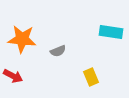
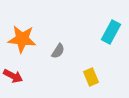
cyan rectangle: rotated 70 degrees counterclockwise
gray semicircle: rotated 35 degrees counterclockwise
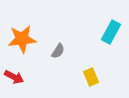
orange star: rotated 12 degrees counterclockwise
red arrow: moved 1 px right, 1 px down
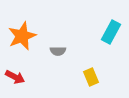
orange star: moved 3 px up; rotated 16 degrees counterclockwise
gray semicircle: rotated 56 degrees clockwise
red arrow: moved 1 px right
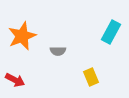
red arrow: moved 3 px down
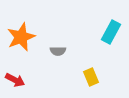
orange star: moved 1 px left, 1 px down
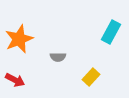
orange star: moved 2 px left, 2 px down
gray semicircle: moved 6 px down
yellow rectangle: rotated 66 degrees clockwise
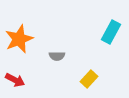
gray semicircle: moved 1 px left, 1 px up
yellow rectangle: moved 2 px left, 2 px down
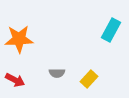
cyan rectangle: moved 2 px up
orange star: rotated 20 degrees clockwise
gray semicircle: moved 17 px down
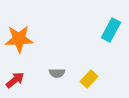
red arrow: rotated 66 degrees counterclockwise
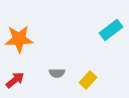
cyan rectangle: rotated 25 degrees clockwise
yellow rectangle: moved 1 px left, 1 px down
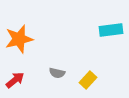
cyan rectangle: rotated 30 degrees clockwise
orange star: rotated 12 degrees counterclockwise
gray semicircle: rotated 14 degrees clockwise
